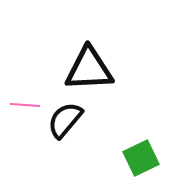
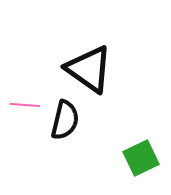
black triangle: rotated 38 degrees clockwise
black semicircle: rotated 153 degrees clockwise
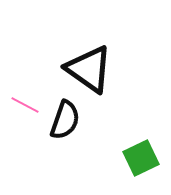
pink line: rotated 24 degrees clockwise
black semicircle: rotated 6 degrees clockwise
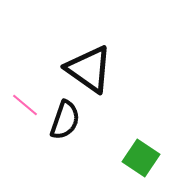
pink line: rotated 12 degrees clockwise
green square: rotated 30 degrees counterclockwise
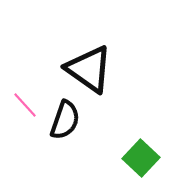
pink line: rotated 8 degrees clockwise
green square: rotated 9 degrees clockwise
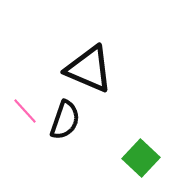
black triangle: rotated 12 degrees counterclockwise
pink line: moved 6 px down
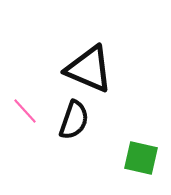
black semicircle: moved 9 px right
green square: rotated 30 degrees counterclockwise
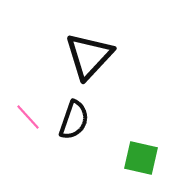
black triangle: moved 13 px up; rotated 50 degrees clockwise
pink line: moved 3 px right, 6 px down
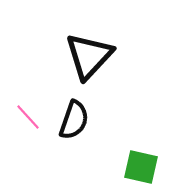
green square: moved 9 px down
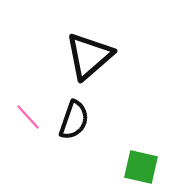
black triangle: rotated 6 degrees clockwise
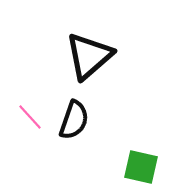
pink line: moved 2 px right
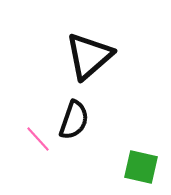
pink line: moved 8 px right, 22 px down
